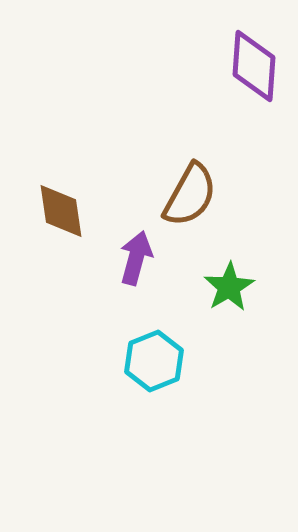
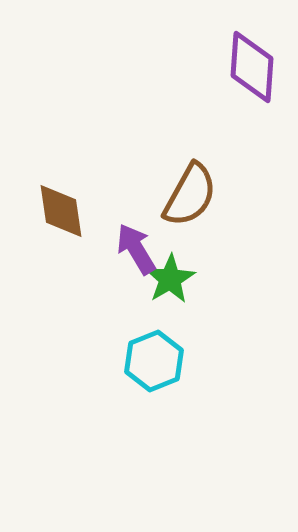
purple diamond: moved 2 px left, 1 px down
purple arrow: moved 9 px up; rotated 46 degrees counterclockwise
green star: moved 59 px left, 8 px up
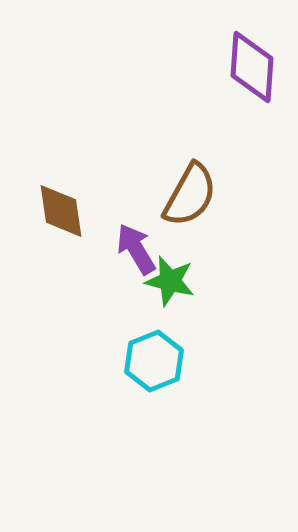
green star: moved 2 px down; rotated 27 degrees counterclockwise
